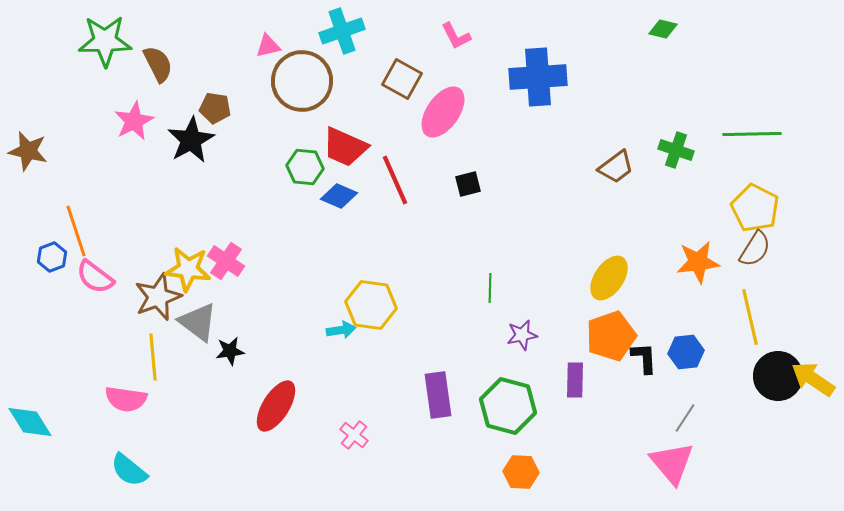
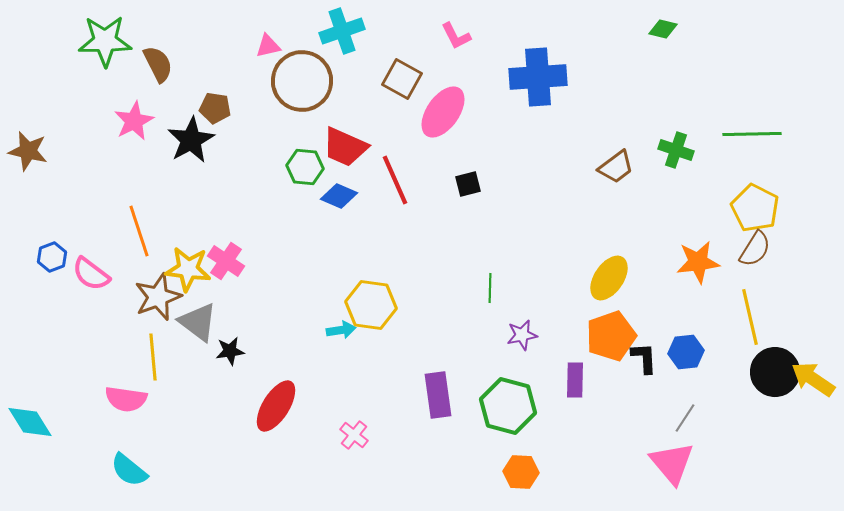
orange line at (76, 231): moved 63 px right
pink semicircle at (95, 277): moved 4 px left, 3 px up
black circle at (778, 376): moved 3 px left, 4 px up
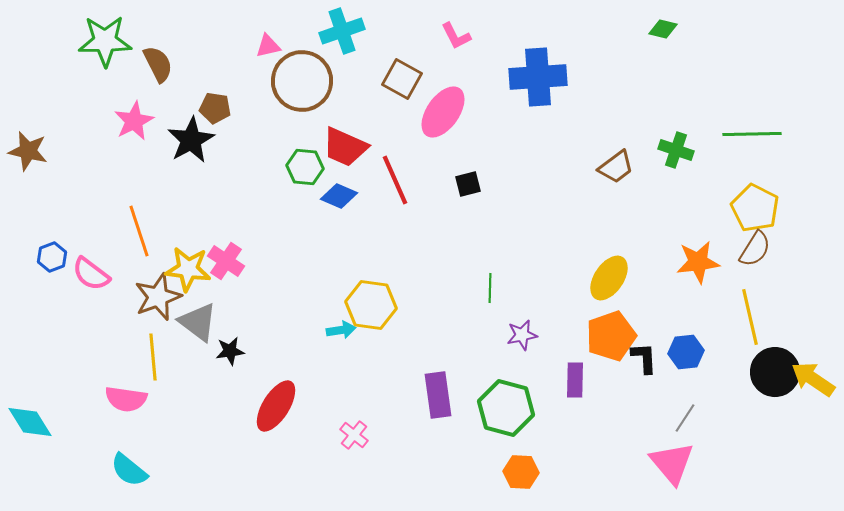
green hexagon at (508, 406): moved 2 px left, 2 px down
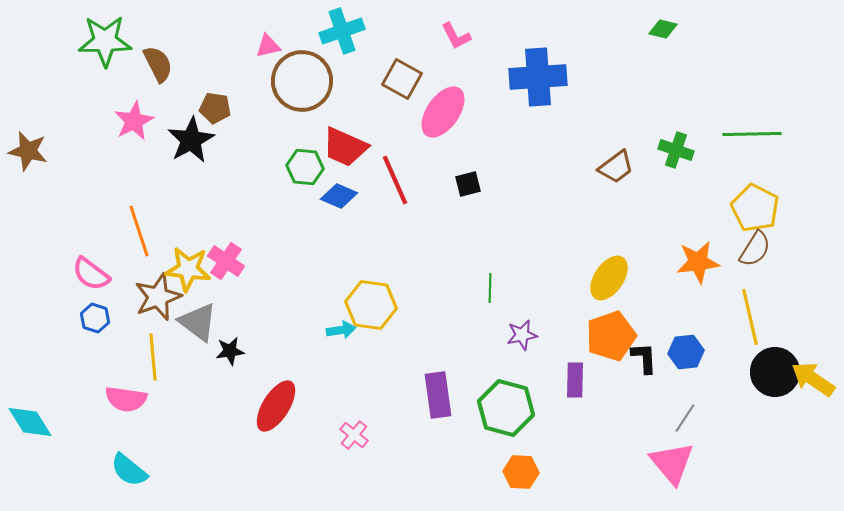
blue hexagon at (52, 257): moved 43 px right, 61 px down; rotated 20 degrees counterclockwise
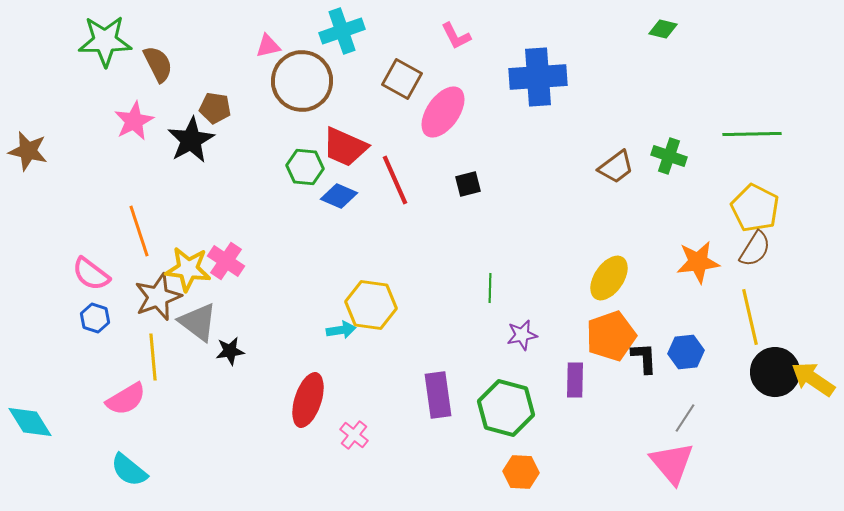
green cross at (676, 150): moved 7 px left, 6 px down
pink semicircle at (126, 399): rotated 39 degrees counterclockwise
red ellipse at (276, 406): moved 32 px right, 6 px up; rotated 14 degrees counterclockwise
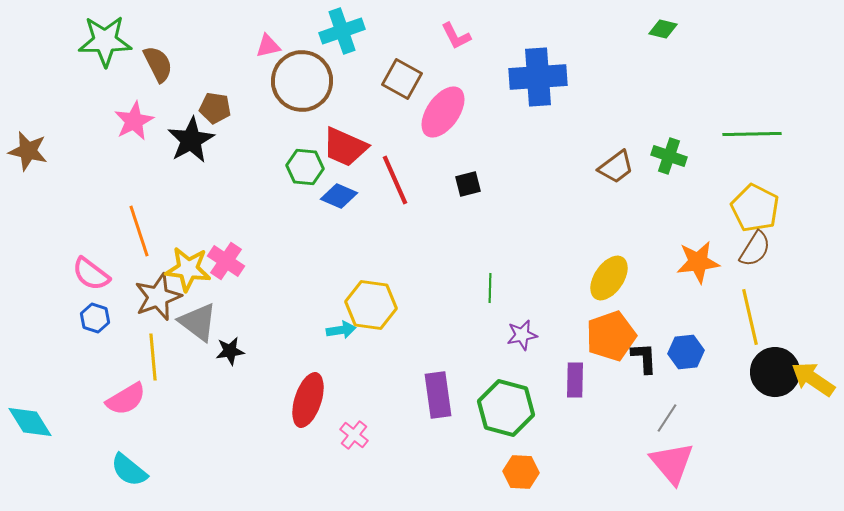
gray line at (685, 418): moved 18 px left
